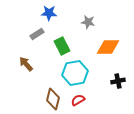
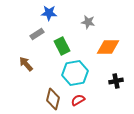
black cross: moved 2 px left
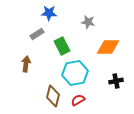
brown arrow: rotated 49 degrees clockwise
brown diamond: moved 3 px up
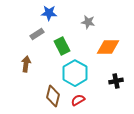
cyan hexagon: rotated 20 degrees counterclockwise
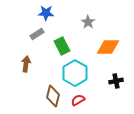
blue star: moved 3 px left
gray star: rotated 24 degrees clockwise
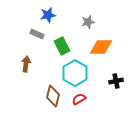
blue star: moved 2 px right, 2 px down; rotated 14 degrees counterclockwise
gray star: rotated 24 degrees clockwise
gray rectangle: rotated 56 degrees clockwise
orange diamond: moved 7 px left
red semicircle: moved 1 px right, 1 px up
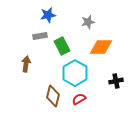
gray rectangle: moved 3 px right, 2 px down; rotated 32 degrees counterclockwise
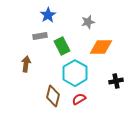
blue star: rotated 21 degrees counterclockwise
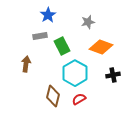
orange diamond: rotated 20 degrees clockwise
black cross: moved 3 px left, 6 px up
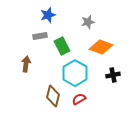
blue star: rotated 14 degrees clockwise
